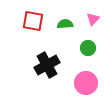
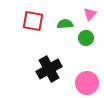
pink triangle: moved 3 px left, 5 px up
green circle: moved 2 px left, 10 px up
black cross: moved 2 px right, 4 px down
pink circle: moved 1 px right
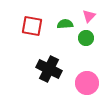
pink triangle: moved 1 px left, 2 px down
red square: moved 1 px left, 5 px down
black cross: rotated 35 degrees counterclockwise
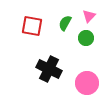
green semicircle: moved 1 px up; rotated 56 degrees counterclockwise
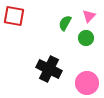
red square: moved 18 px left, 10 px up
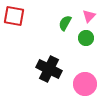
pink circle: moved 2 px left, 1 px down
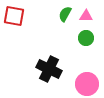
pink triangle: moved 3 px left; rotated 48 degrees clockwise
green semicircle: moved 9 px up
pink circle: moved 2 px right
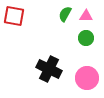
pink circle: moved 6 px up
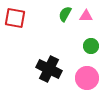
red square: moved 1 px right, 2 px down
green circle: moved 5 px right, 8 px down
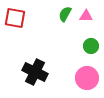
black cross: moved 14 px left, 3 px down
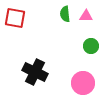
green semicircle: rotated 35 degrees counterclockwise
pink circle: moved 4 px left, 5 px down
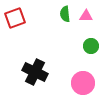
red square: rotated 30 degrees counterclockwise
